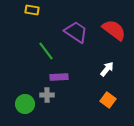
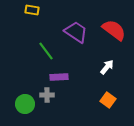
white arrow: moved 2 px up
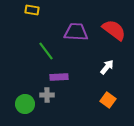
purple trapezoid: rotated 30 degrees counterclockwise
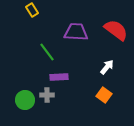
yellow rectangle: rotated 48 degrees clockwise
red semicircle: moved 2 px right
green line: moved 1 px right, 1 px down
orange square: moved 4 px left, 5 px up
green circle: moved 4 px up
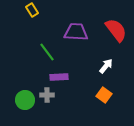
red semicircle: rotated 15 degrees clockwise
white arrow: moved 1 px left, 1 px up
